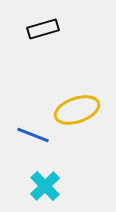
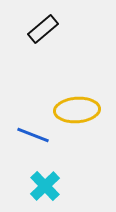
black rectangle: rotated 24 degrees counterclockwise
yellow ellipse: rotated 15 degrees clockwise
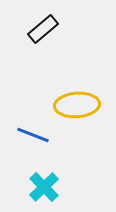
yellow ellipse: moved 5 px up
cyan cross: moved 1 px left, 1 px down
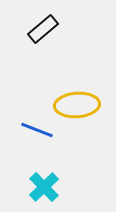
blue line: moved 4 px right, 5 px up
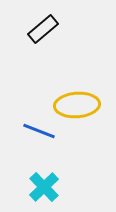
blue line: moved 2 px right, 1 px down
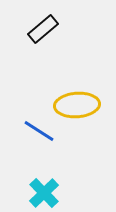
blue line: rotated 12 degrees clockwise
cyan cross: moved 6 px down
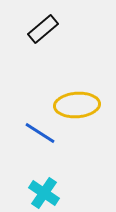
blue line: moved 1 px right, 2 px down
cyan cross: rotated 12 degrees counterclockwise
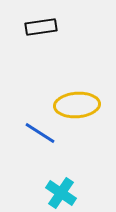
black rectangle: moved 2 px left, 2 px up; rotated 32 degrees clockwise
cyan cross: moved 17 px right
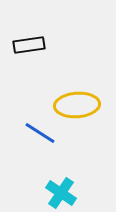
black rectangle: moved 12 px left, 18 px down
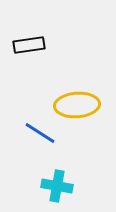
cyan cross: moved 4 px left, 7 px up; rotated 24 degrees counterclockwise
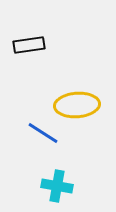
blue line: moved 3 px right
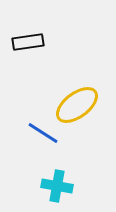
black rectangle: moved 1 px left, 3 px up
yellow ellipse: rotated 33 degrees counterclockwise
